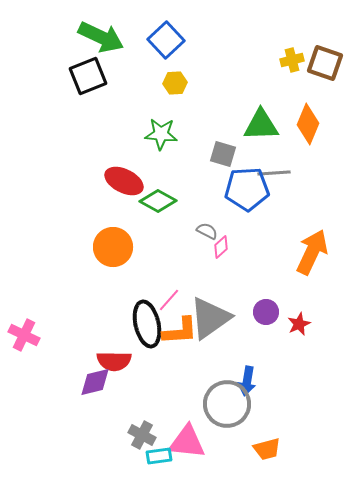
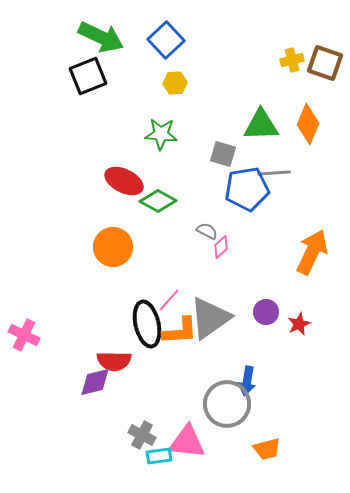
blue pentagon: rotated 6 degrees counterclockwise
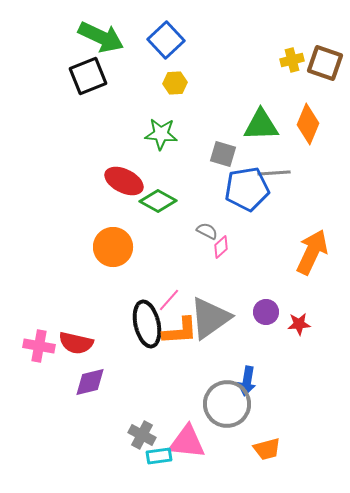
red star: rotated 20 degrees clockwise
pink cross: moved 15 px right, 11 px down; rotated 16 degrees counterclockwise
red semicircle: moved 38 px left, 18 px up; rotated 12 degrees clockwise
purple diamond: moved 5 px left
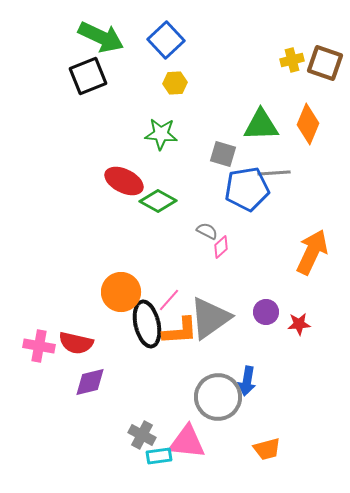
orange circle: moved 8 px right, 45 px down
gray circle: moved 9 px left, 7 px up
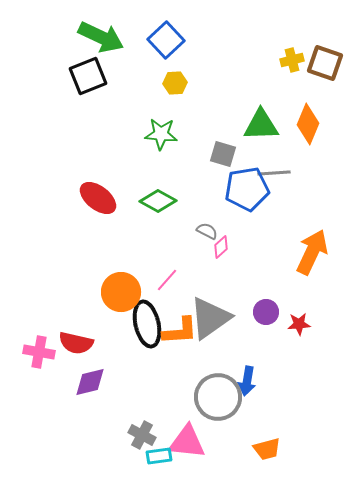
red ellipse: moved 26 px left, 17 px down; rotated 12 degrees clockwise
pink line: moved 2 px left, 20 px up
pink cross: moved 6 px down
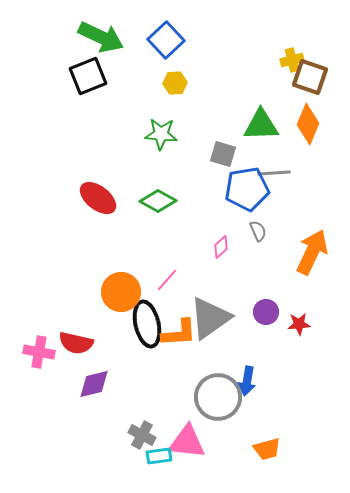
brown square: moved 15 px left, 14 px down
gray semicircle: moved 51 px right; rotated 40 degrees clockwise
orange L-shape: moved 1 px left, 2 px down
purple diamond: moved 4 px right, 2 px down
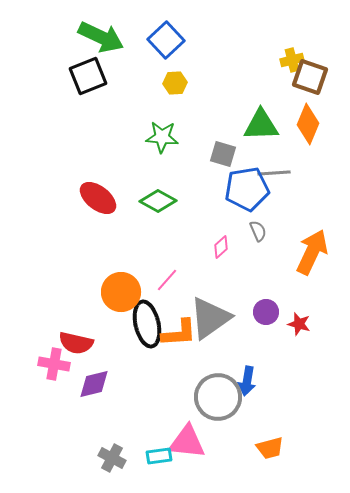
green star: moved 1 px right, 3 px down
red star: rotated 20 degrees clockwise
pink cross: moved 15 px right, 12 px down
gray cross: moved 30 px left, 23 px down
orange trapezoid: moved 3 px right, 1 px up
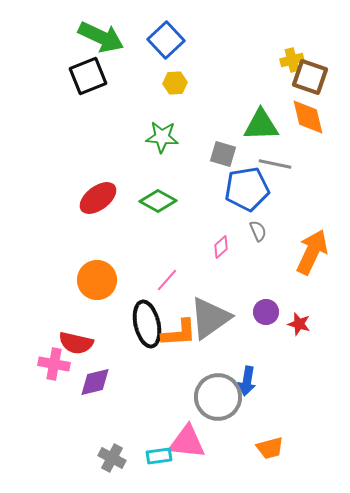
orange diamond: moved 7 px up; rotated 36 degrees counterclockwise
gray line: moved 1 px right, 9 px up; rotated 16 degrees clockwise
red ellipse: rotated 75 degrees counterclockwise
orange circle: moved 24 px left, 12 px up
purple diamond: moved 1 px right, 2 px up
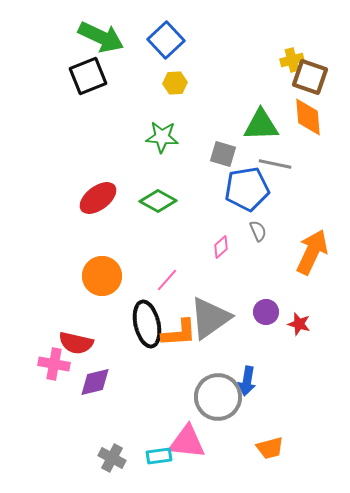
orange diamond: rotated 9 degrees clockwise
orange circle: moved 5 px right, 4 px up
